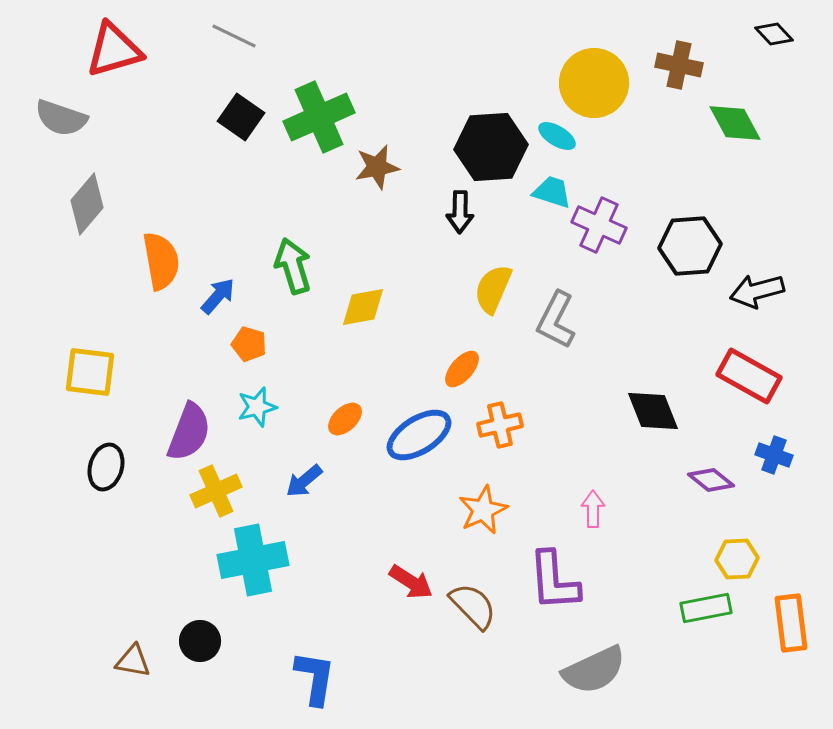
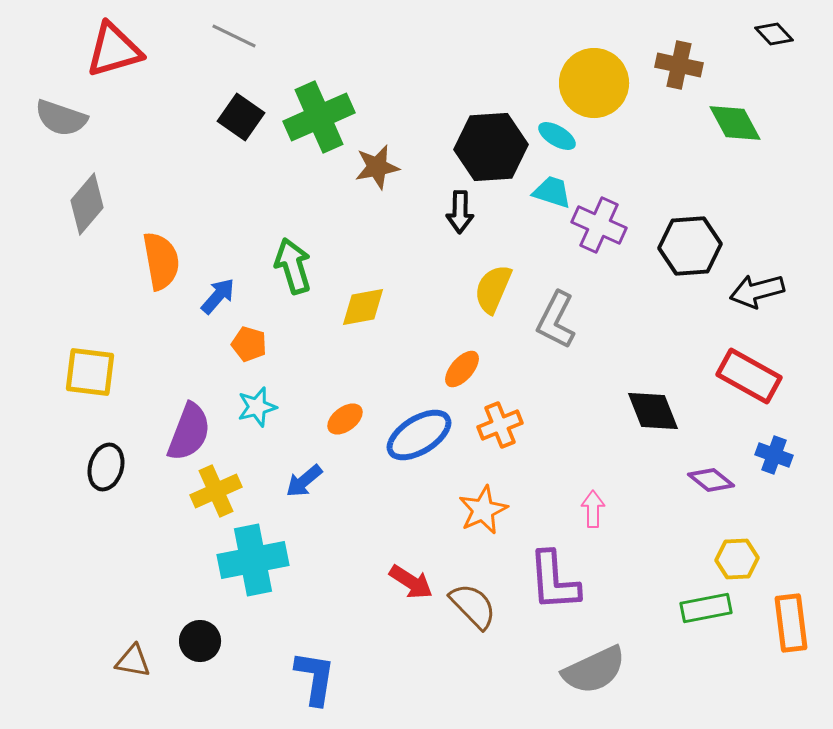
orange ellipse at (345, 419): rotated 6 degrees clockwise
orange cross at (500, 425): rotated 9 degrees counterclockwise
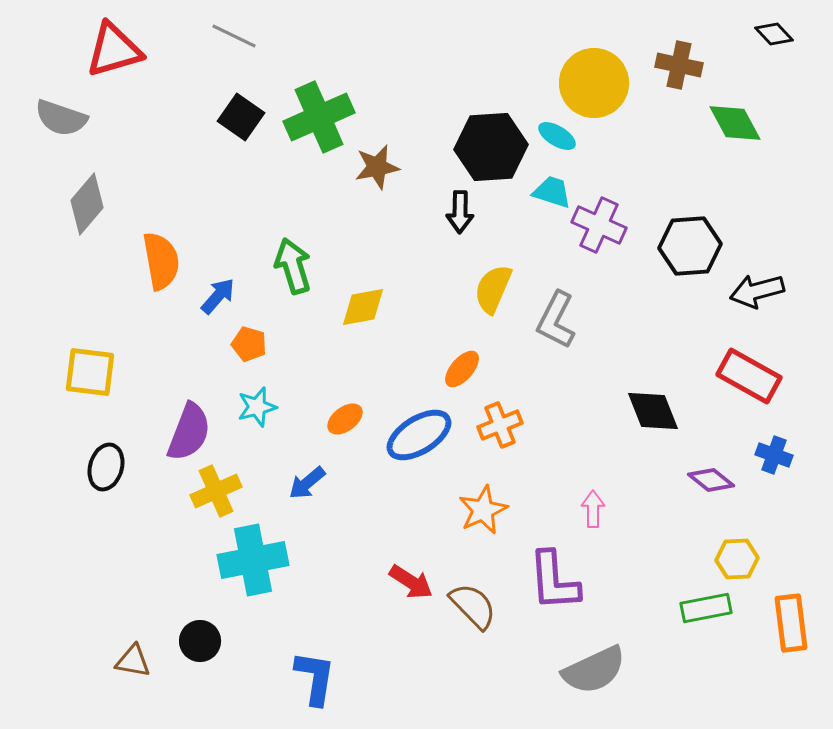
blue arrow at (304, 481): moved 3 px right, 2 px down
